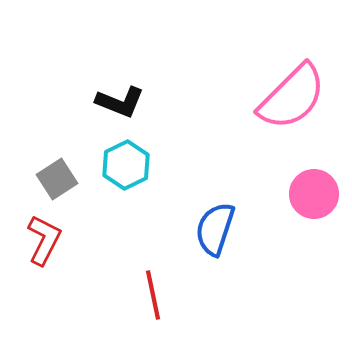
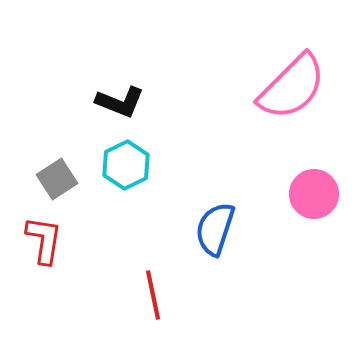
pink semicircle: moved 10 px up
red L-shape: rotated 18 degrees counterclockwise
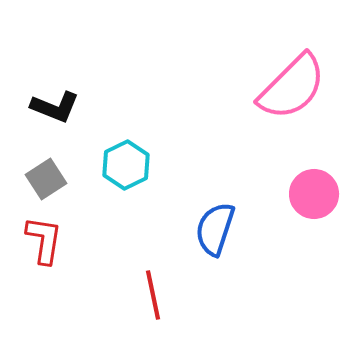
black L-shape: moved 65 px left, 5 px down
gray square: moved 11 px left
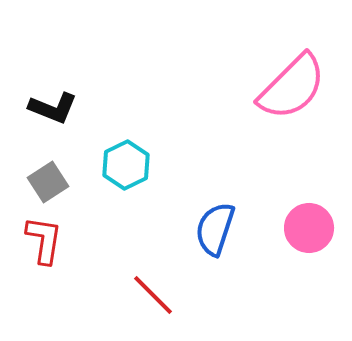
black L-shape: moved 2 px left, 1 px down
gray square: moved 2 px right, 3 px down
pink circle: moved 5 px left, 34 px down
red line: rotated 33 degrees counterclockwise
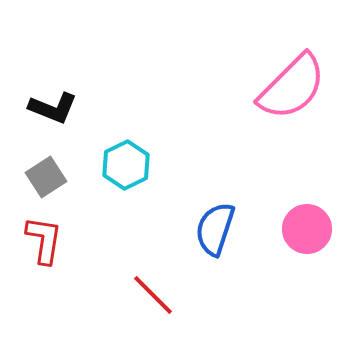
gray square: moved 2 px left, 5 px up
pink circle: moved 2 px left, 1 px down
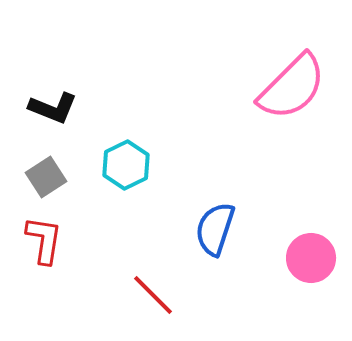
pink circle: moved 4 px right, 29 px down
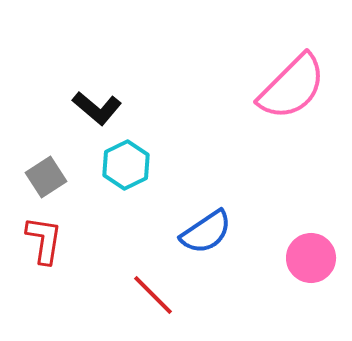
black L-shape: moved 44 px right; rotated 18 degrees clockwise
blue semicircle: moved 9 px left, 3 px down; rotated 142 degrees counterclockwise
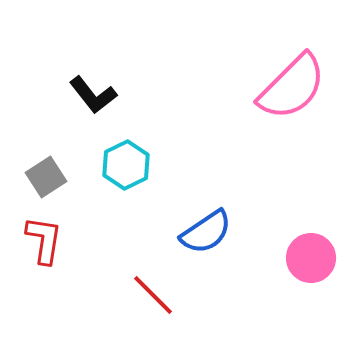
black L-shape: moved 4 px left, 13 px up; rotated 12 degrees clockwise
